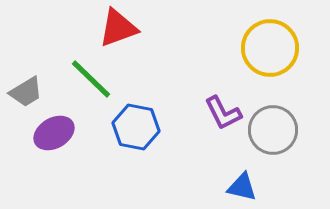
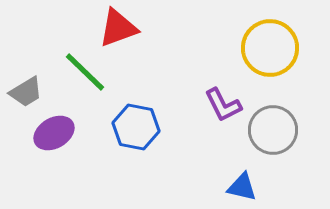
green line: moved 6 px left, 7 px up
purple L-shape: moved 8 px up
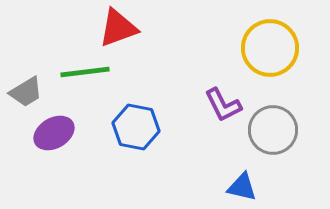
green line: rotated 51 degrees counterclockwise
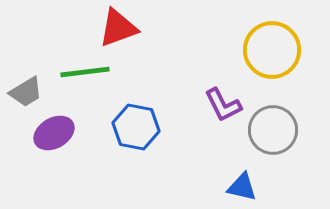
yellow circle: moved 2 px right, 2 px down
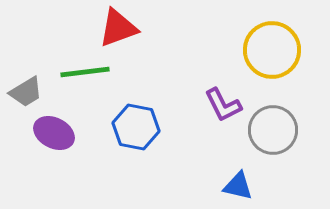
purple ellipse: rotated 57 degrees clockwise
blue triangle: moved 4 px left, 1 px up
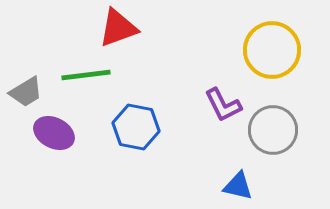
green line: moved 1 px right, 3 px down
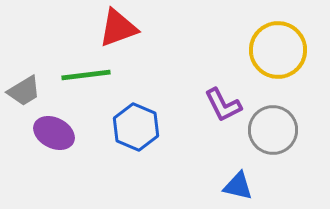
yellow circle: moved 6 px right
gray trapezoid: moved 2 px left, 1 px up
blue hexagon: rotated 12 degrees clockwise
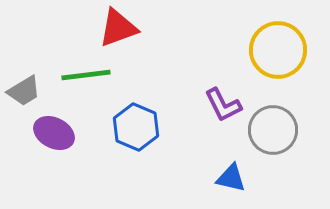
blue triangle: moved 7 px left, 8 px up
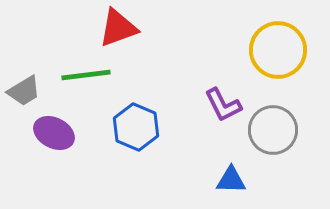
blue triangle: moved 2 px down; rotated 12 degrees counterclockwise
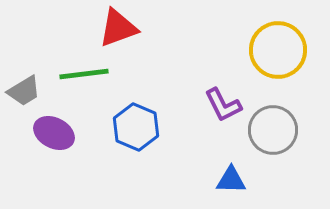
green line: moved 2 px left, 1 px up
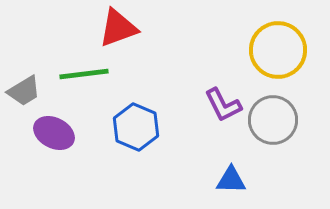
gray circle: moved 10 px up
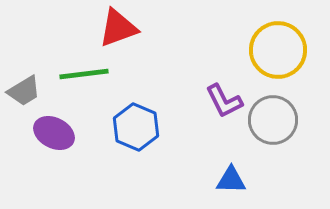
purple L-shape: moved 1 px right, 4 px up
